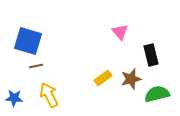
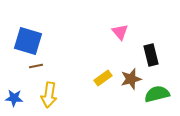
yellow arrow: rotated 145 degrees counterclockwise
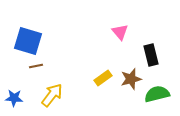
yellow arrow: moved 3 px right; rotated 150 degrees counterclockwise
